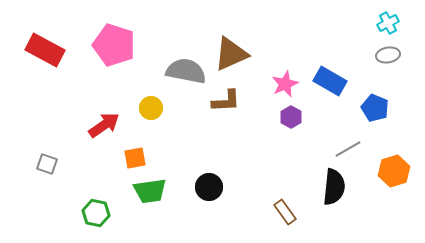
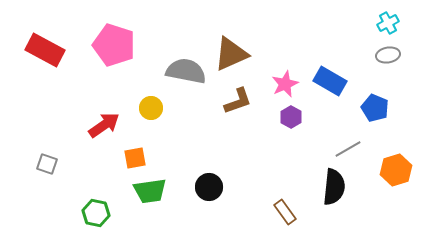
brown L-shape: moved 12 px right; rotated 16 degrees counterclockwise
orange hexagon: moved 2 px right, 1 px up
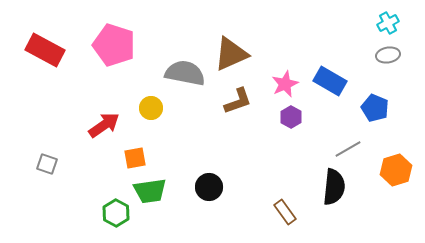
gray semicircle: moved 1 px left, 2 px down
green hexagon: moved 20 px right; rotated 16 degrees clockwise
